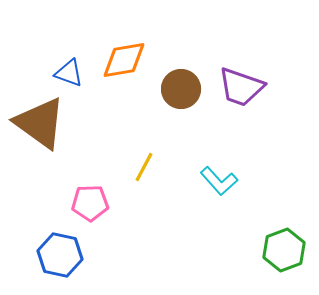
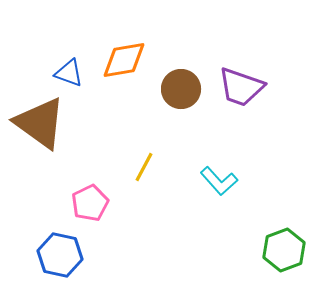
pink pentagon: rotated 24 degrees counterclockwise
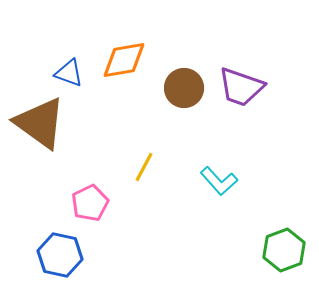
brown circle: moved 3 px right, 1 px up
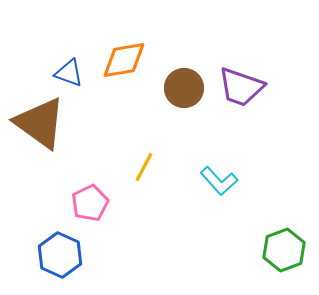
blue hexagon: rotated 12 degrees clockwise
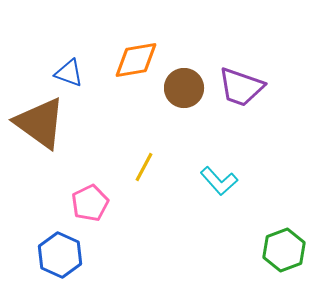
orange diamond: moved 12 px right
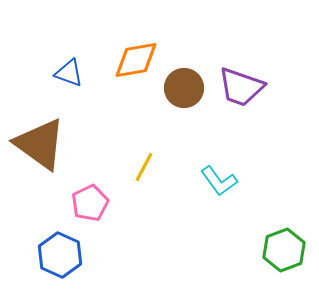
brown triangle: moved 21 px down
cyan L-shape: rotated 6 degrees clockwise
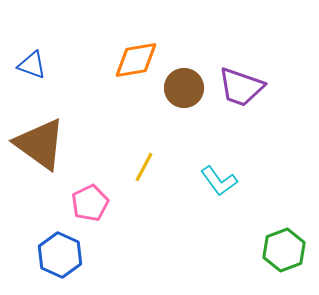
blue triangle: moved 37 px left, 8 px up
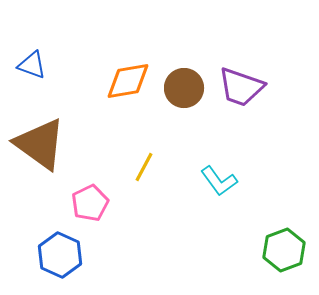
orange diamond: moved 8 px left, 21 px down
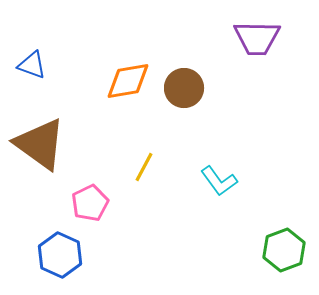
purple trapezoid: moved 16 px right, 49 px up; rotated 18 degrees counterclockwise
